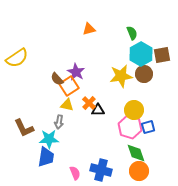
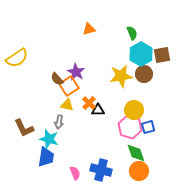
cyan star: rotated 18 degrees clockwise
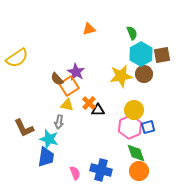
pink hexagon: rotated 20 degrees clockwise
